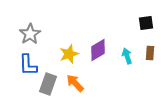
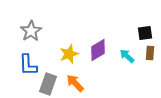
black square: moved 1 px left, 10 px down
gray star: moved 1 px right, 3 px up
cyan arrow: rotated 28 degrees counterclockwise
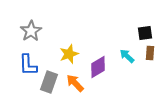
purple diamond: moved 17 px down
gray rectangle: moved 1 px right, 2 px up
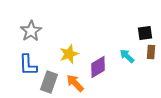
brown rectangle: moved 1 px right, 1 px up
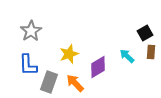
black square: rotated 21 degrees counterclockwise
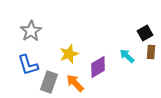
blue L-shape: rotated 15 degrees counterclockwise
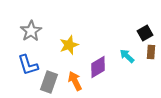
yellow star: moved 9 px up
orange arrow: moved 2 px up; rotated 18 degrees clockwise
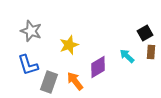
gray star: rotated 20 degrees counterclockwise
orange arrow: rotated 12 degrees counterclockwise
